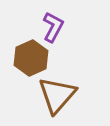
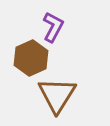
brown triangle: rotated 9 degrees counterclockwise
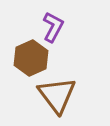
brown triangle: rotated 9 degrees counterclockwise
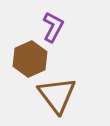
brown hexagon: moved 1 px left, 1 px down
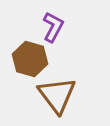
brown hexagon: rotated 20 degrees counterclockwise
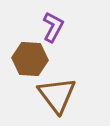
brown hexagon: rotated 12 degrees counterclockwise
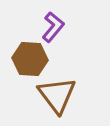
purple L-shape: rotated 12 degrees clockwise
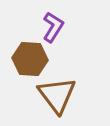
purple L-shape: rotated 8 degrees counterclockwise
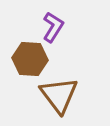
brown triangle: moved 2 px right
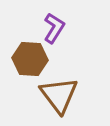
purple L-shape: moved 1 px right, 1 px down
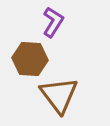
purple L-shape: moved 1 px left, 6 px up
